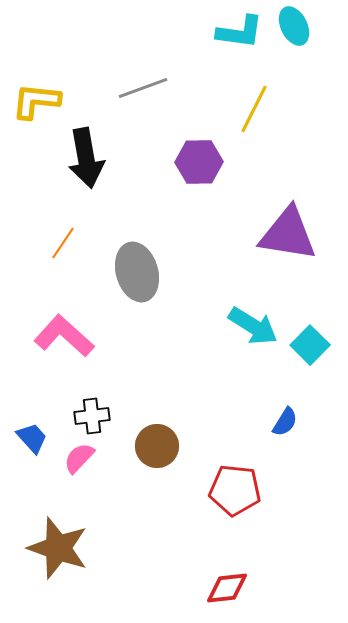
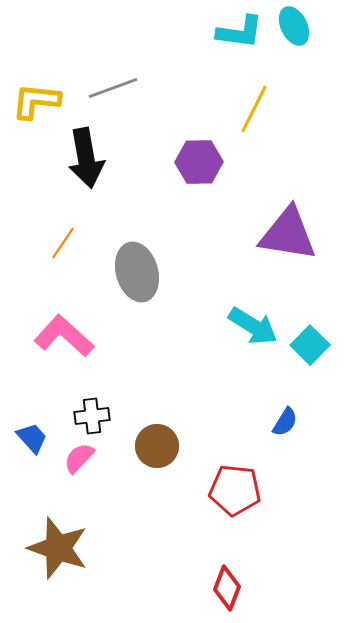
gray line: moved 30 px left
red diamond: rotated 63 degrees counterclockwise
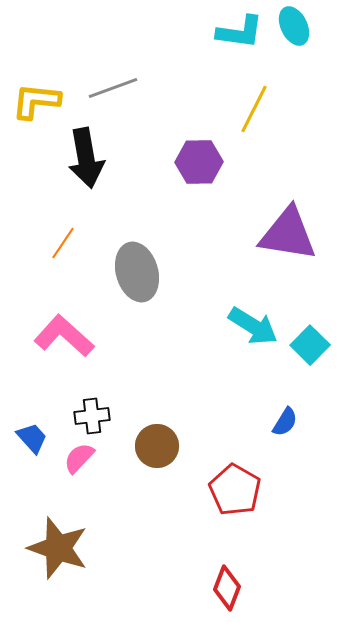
red pentagon: rotated 24 degrees clockwise
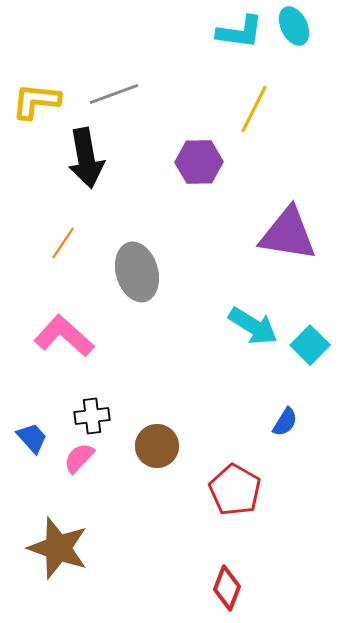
gray line: moved 1 px right, 6 px down
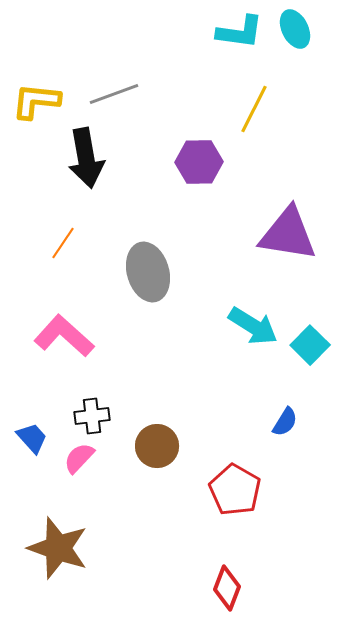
cyan ellipse: moved 1 px right, 3 px down
gray ellipse: moved 11 px right
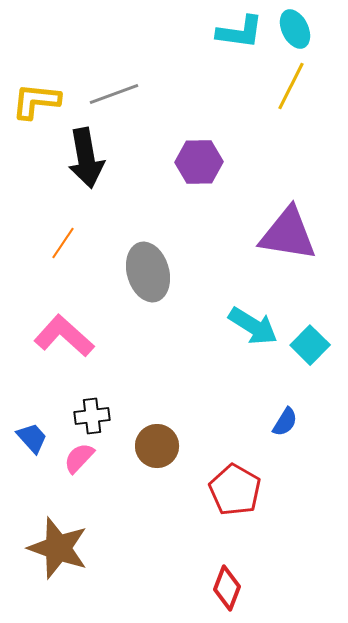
yellow line: moved 37 px right, 23 px up
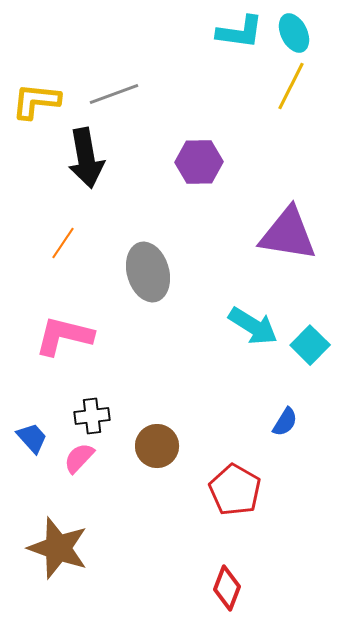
cyan ellipse: moved 1 px left, 4 px down
pink L-shape: rotated 28 degrees counterclockwise
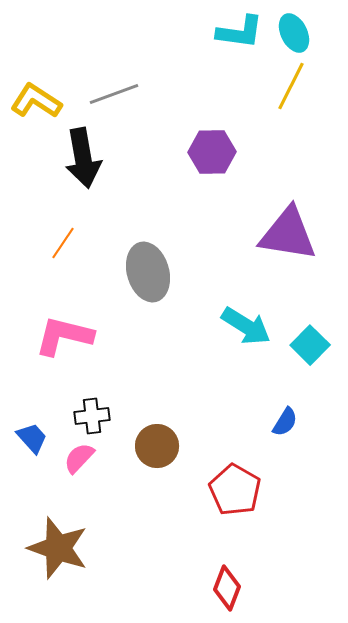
yellow L-shape: rotated 27 degrees clockwise
black arrow: moved 3 px left
purple hexagon: moved 13 px right, 10 px up
cyan arrow: moved 7 px left
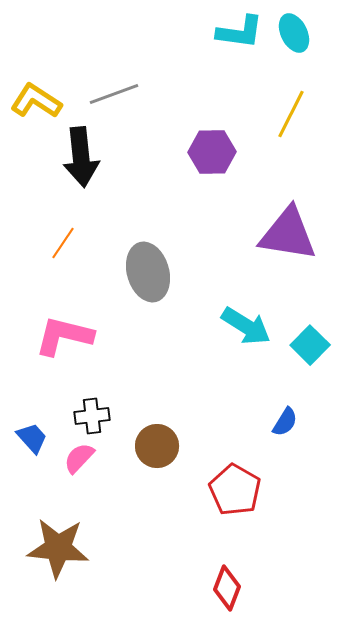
yellow line: moved 28 px down
black arrow: moved 2 px left, 1 px up; rotated 4 degrees clockwise
brown star: rotated 14 degrees counterclockwise
